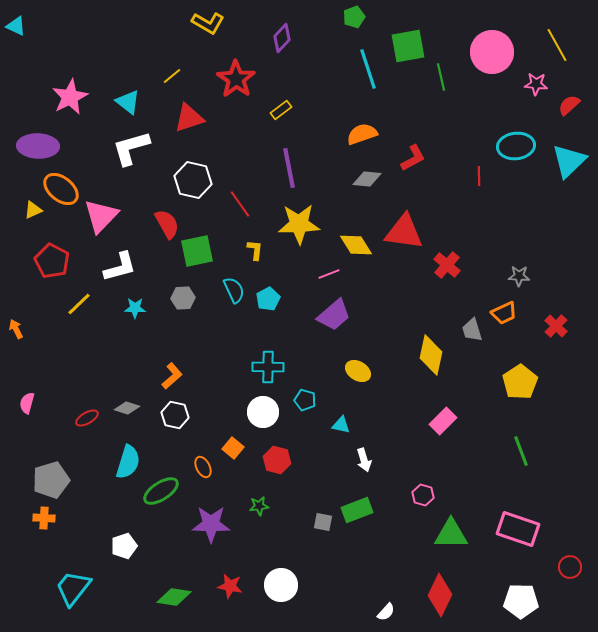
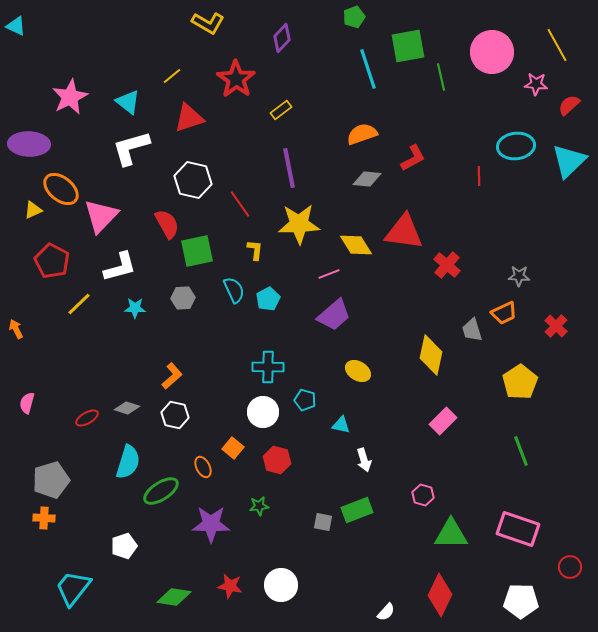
purple ellipse at (38, 146): moved 9 px left, 2 px up
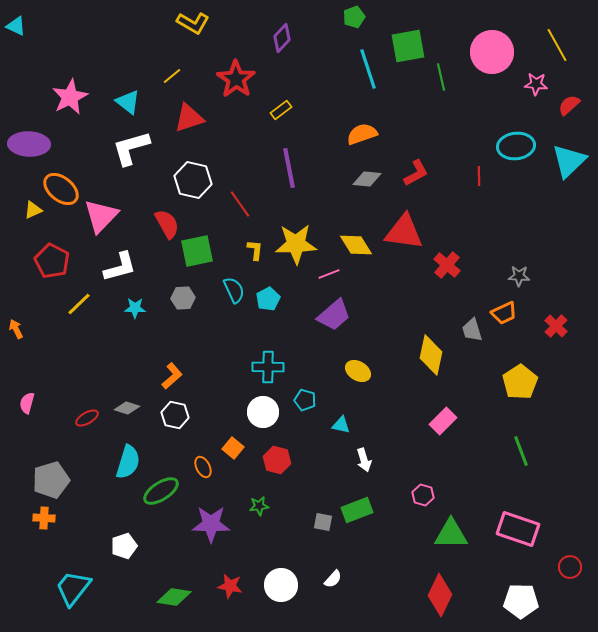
yellow L-shape at (208, 23): moved 15 px left
red L-shape at (413, 158): moved 3 px right, 15 px down
yellow star at (299, 224): moved 3 px left, 20 px down
white semicircle at (386, 612): moved 53 px left, 33 px up
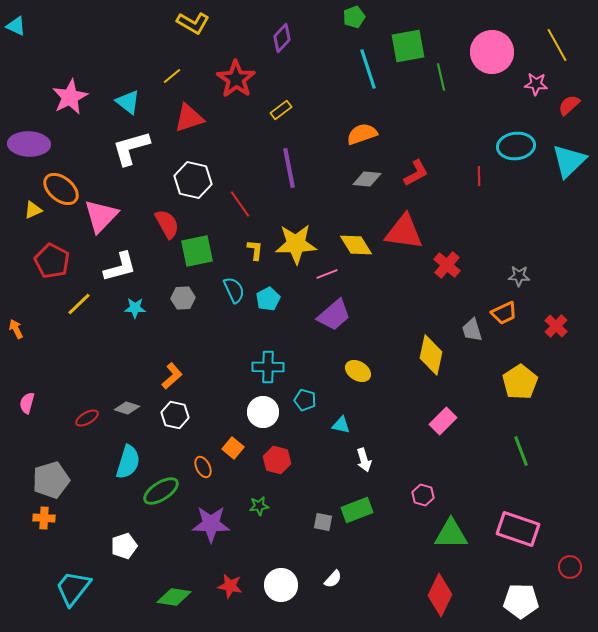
pink line at (329, 274): moved 2 px left
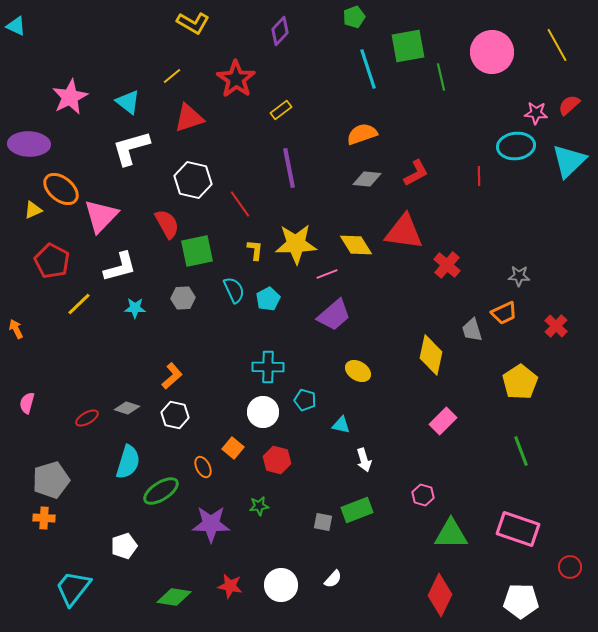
purple diamond at (282, 38): moved 2 px left, 7 px up
pink star at (536, 84): moved 29 px down
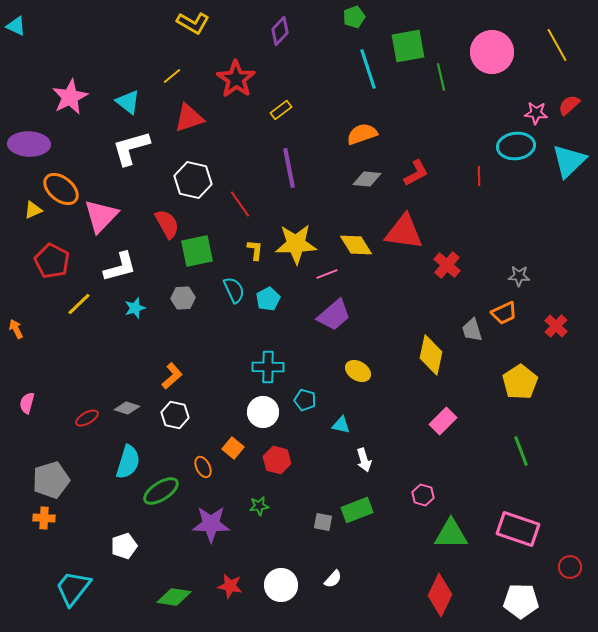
cyan star at (135, 308): rotated 20 degrees counterclockwise
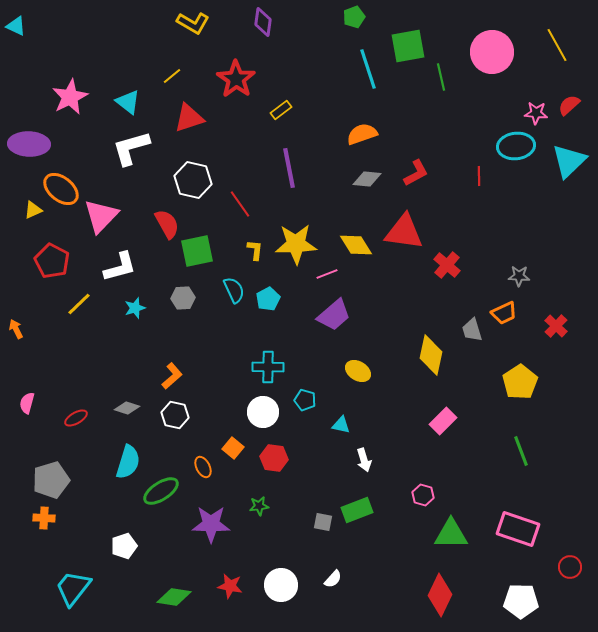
purple diamond at (280, 31): moved 17 px left, 9 px up; rotated 36 degrees counterclockwise
red ellipse at (87, 418): moved 11 px left
red hexagon at (277, 460): moved 3 px left, 2 px up; rotated 8 degrees counterclockwise
